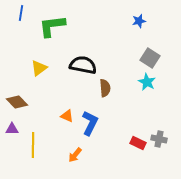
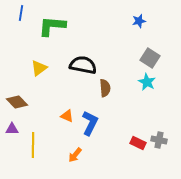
green L-shape: rotated 12 degrees clockwise
gray cross: moved 1 px down
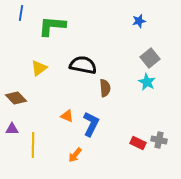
gray square: rotated 18 degrees clockwise
brown diamond: moved 1 px left, 4 px up
blue L-shape: moved 1 px right, 1 px down
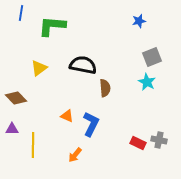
gray square: moved 2 px right, 1 px up; rotated 18 degrees clockwise
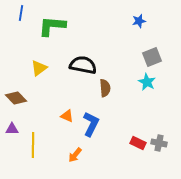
gray cross: moved 3 px down
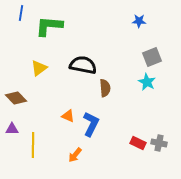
blue star: rotated 16 degrees clockwise
green L-shape: moved 3 px left
orange triangle: moved 1 px right
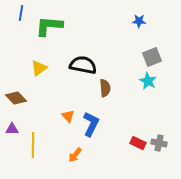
cyan star: moved 1 px right, 1 px up
orange triangle: rotated 24 degrees clockwise
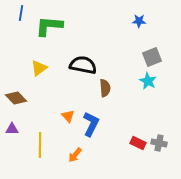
yellow line: moved 7 px right
